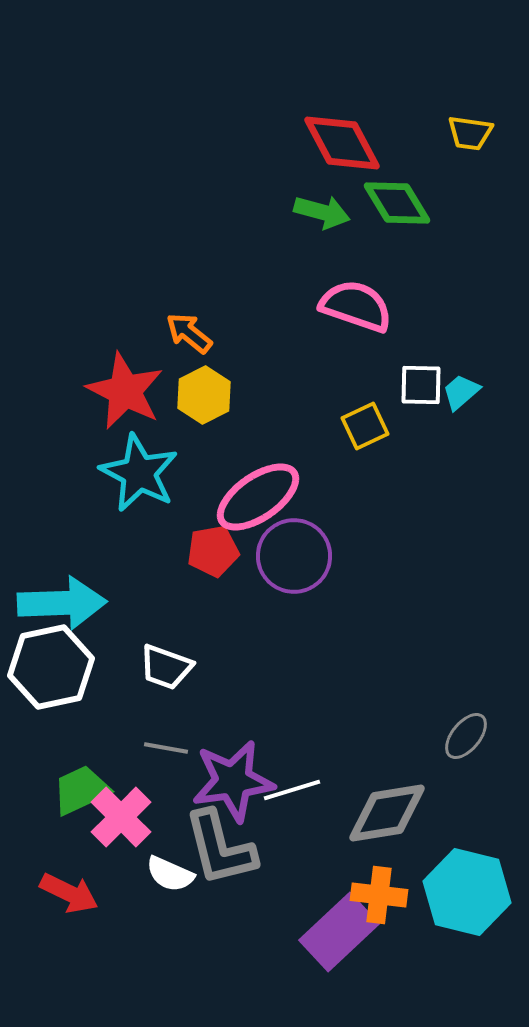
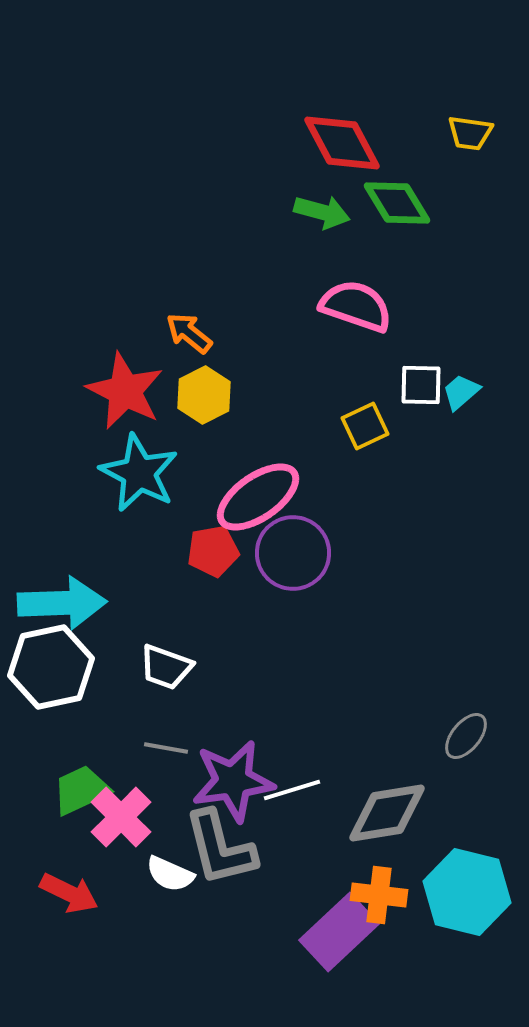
purple circle: moved 1 px left, 3 px up
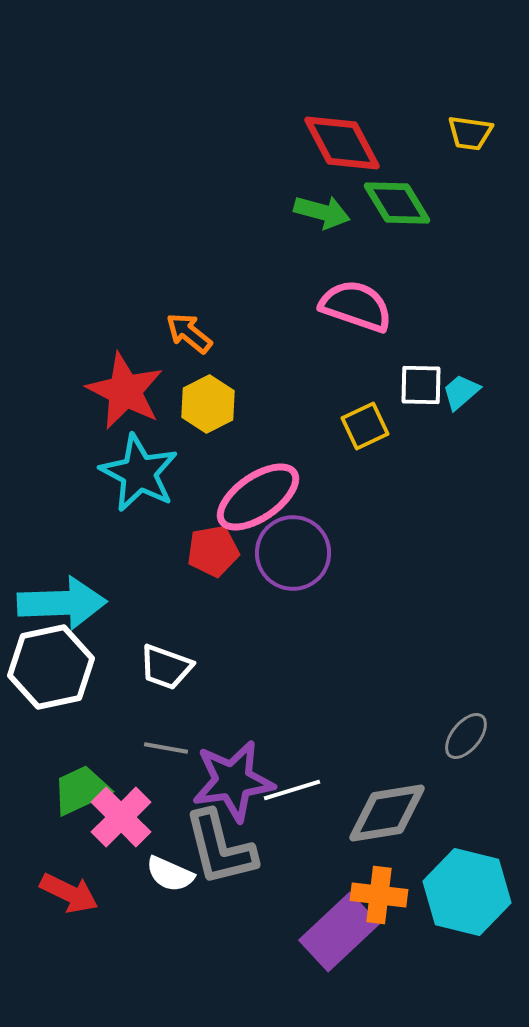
yellow hexagon: moved 4 px right, 9 px down
